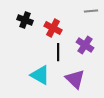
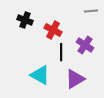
red cross: moved 2 px down
black line: moved 3 px right
purple triangle: rotated 45 degrees clockwise
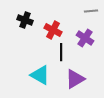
purple cross: moved 7 px up
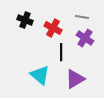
gray line: moved 9 px left, 6 px down; rotated 16 degrees clockwise
red cross: moved 2 px up
cyan triangle: rotated 10 degrees clockwise
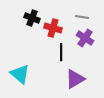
black cross: moved 7 px right, 2 px up
red cross: rotated 12 degrees counterclockwise
cyan triangle: moved 20 px left, 1 px up
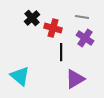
black cross: rotated 28 degrees clockwise
cyan triangle: moved 2 px down
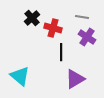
purple cross: moved 2 px right, 1 px up
